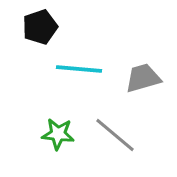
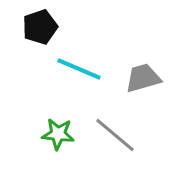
cyan line: rotated 18 degrees clockwise
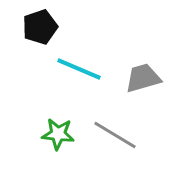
gray line: rotated 9 degrees counterclockwise
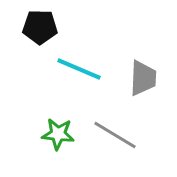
black pentagon: rotated 20 degrees clockwise
gray trapezoid: rotated 108 degrees clockwise
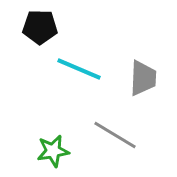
green star: moved 5 px left, 17 px down; rotated 16 degrees counterclockwise
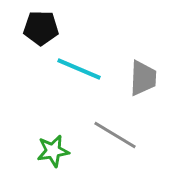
black pentagon: moved 1 px right, 1 px down
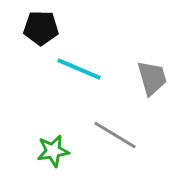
gray trapezoid: moved 9 px right; rotated 18 degrees counterclockwise
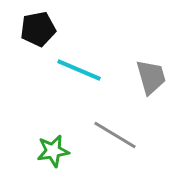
black pentagon: moved 3 px left, 1 px down; rotated 12 degrees counterclockwise
cyan line: moved 1 px down
gray trapezoid: moved 1 px left, 1 px up
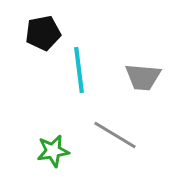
black pentagon: moved 5 px right, 4 px down
cyan line: rotated 60 degrees clockwise
gray trapezoid: moved 8 px left; rotated 111 degrees clockwise
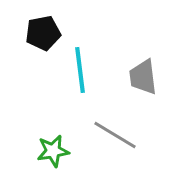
cyan line: moved 1 px right
gray trapezoid: rotated 78 degrees clockwise
